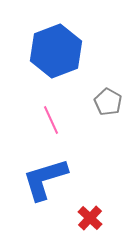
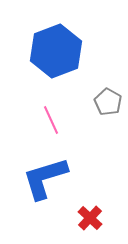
blue L-shape: moved 1 px up
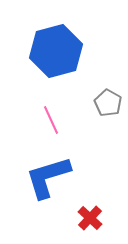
blue hexagon: rotated 6 degrees clockwise
gray pentagon: moved 1 px down
blue L-shape: moved 3 px right, 1 px up
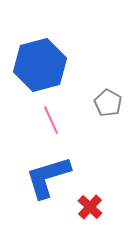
blue hexagon: moved 16 px left, 14 px down
red cross: moved 11 px up
